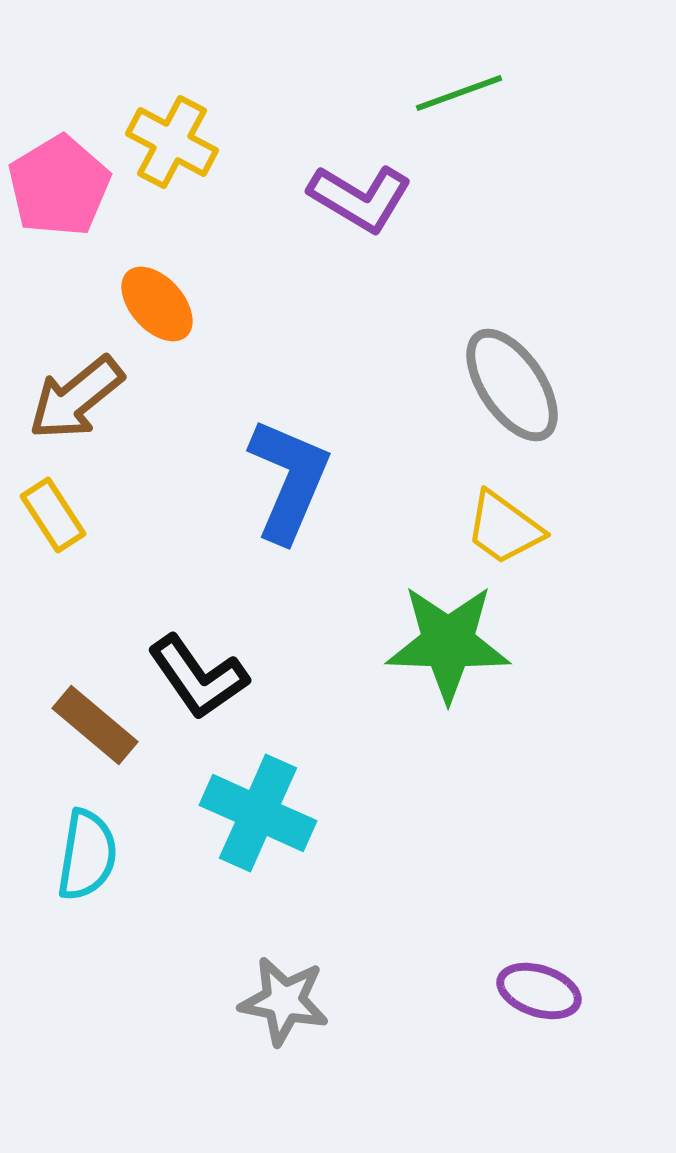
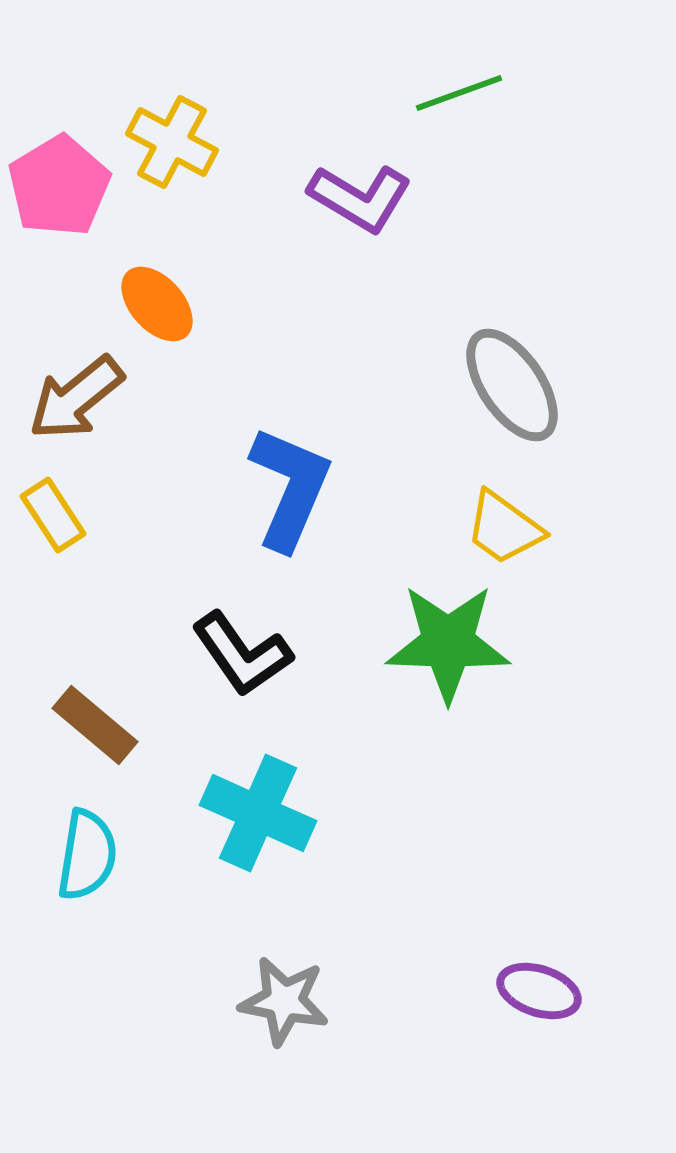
blue L-shape: moved 1 px right, 8 px down
black L-shape: moved 44 px right, 23 px up
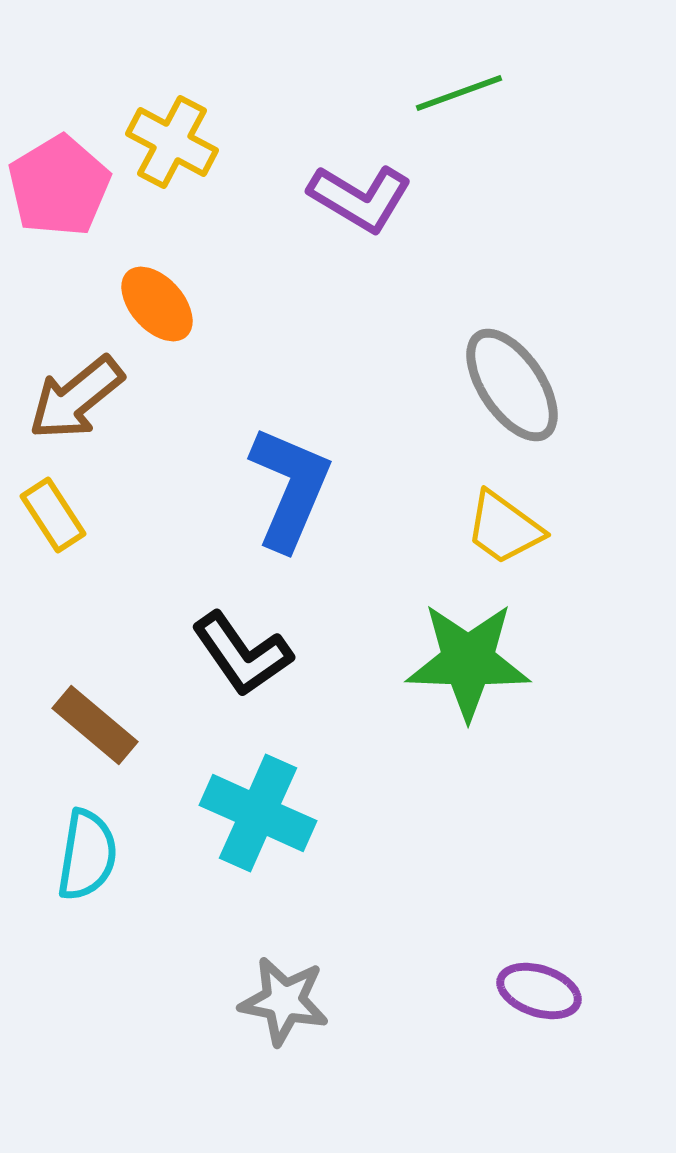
green star: moved 20 px right, 18 px down
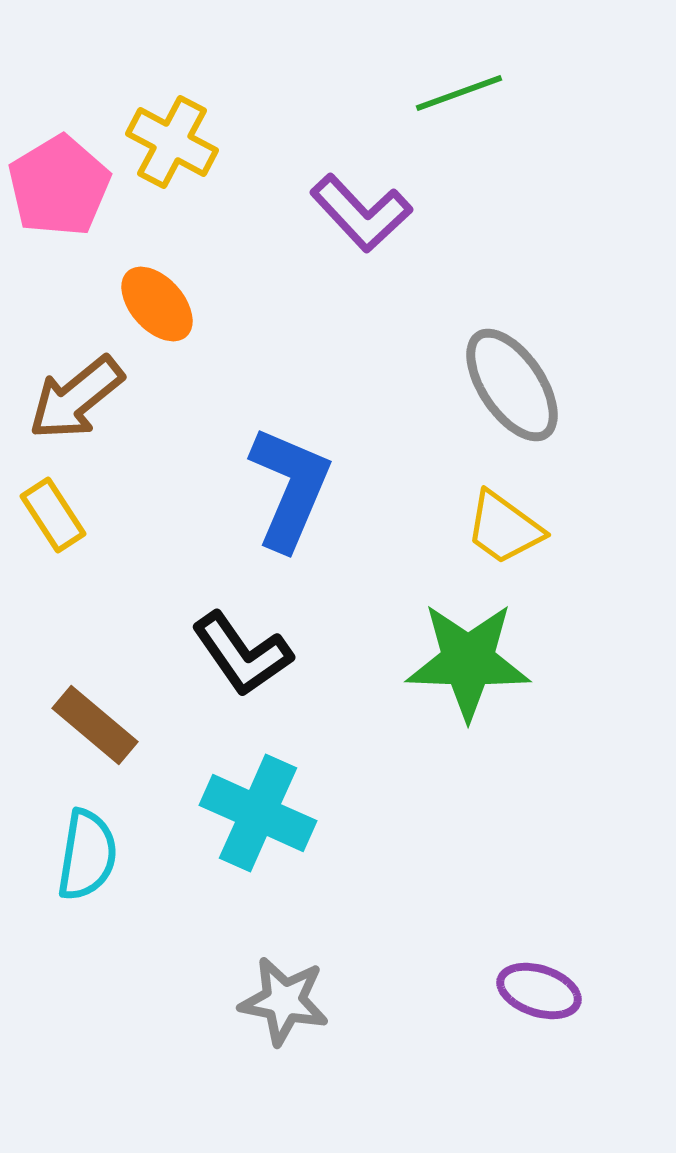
purple L-shape: moved 1 px right, 15 px down; rotated 16 degrees clockwise
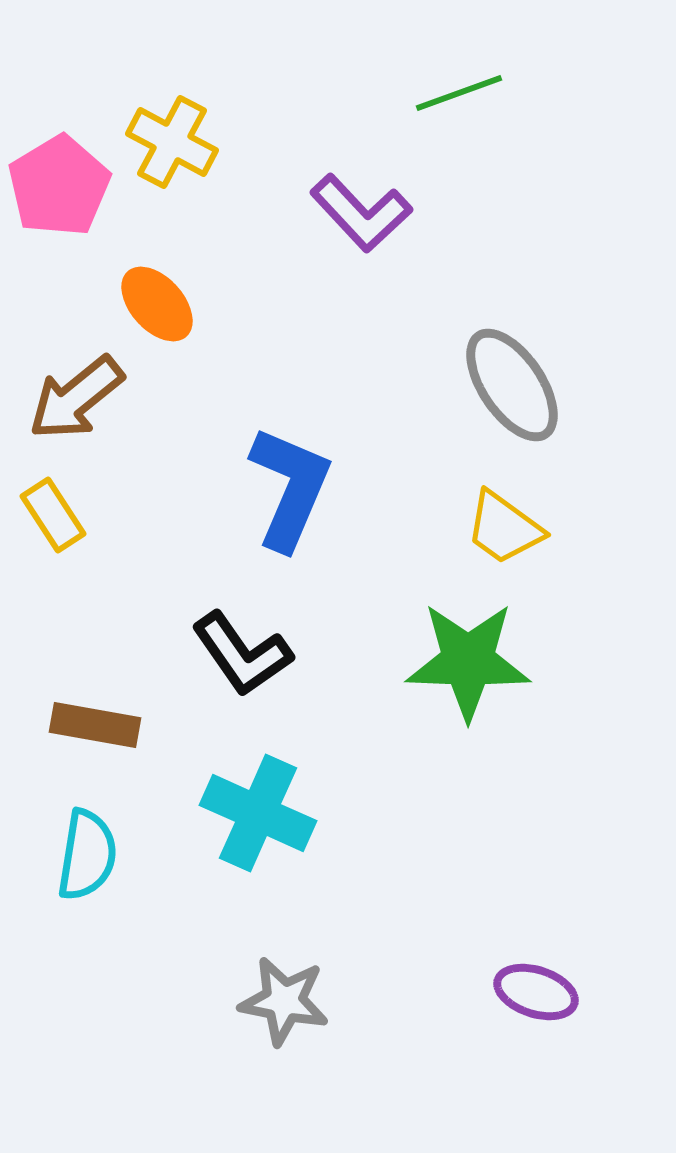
brown rectangle: rotated 30 degrees counterclockwise
purple ellipse: moved 3 px left, 1 px down
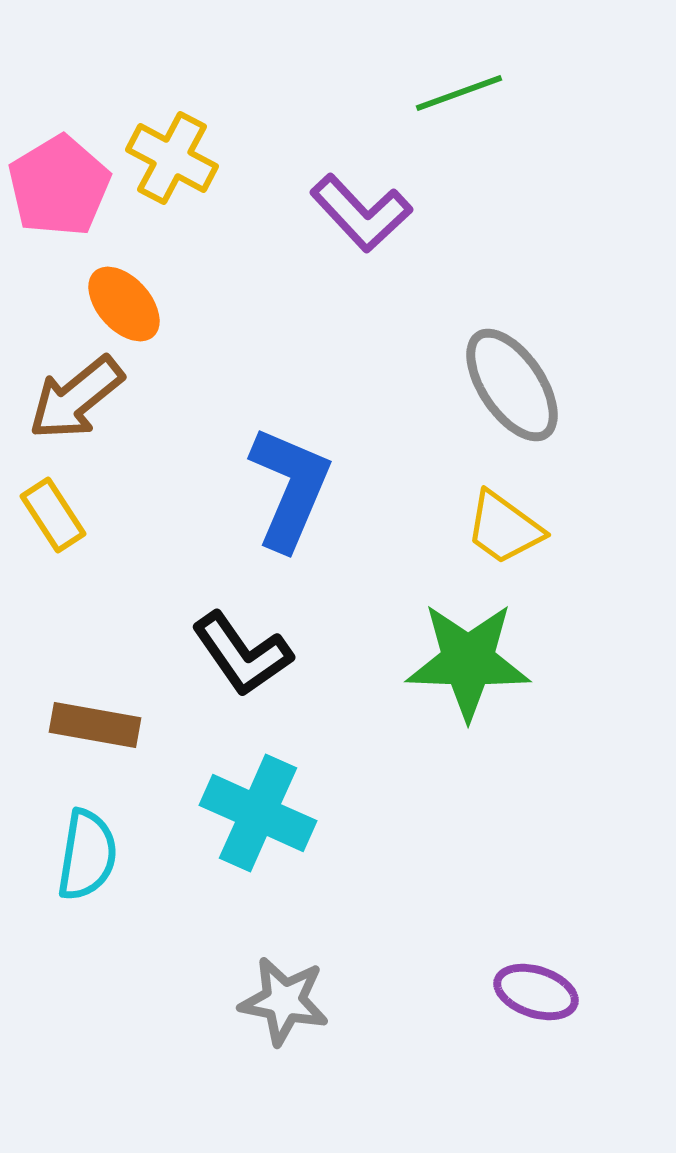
yellow cross: moved 16 px down
orange ellipse: moved 33 px left
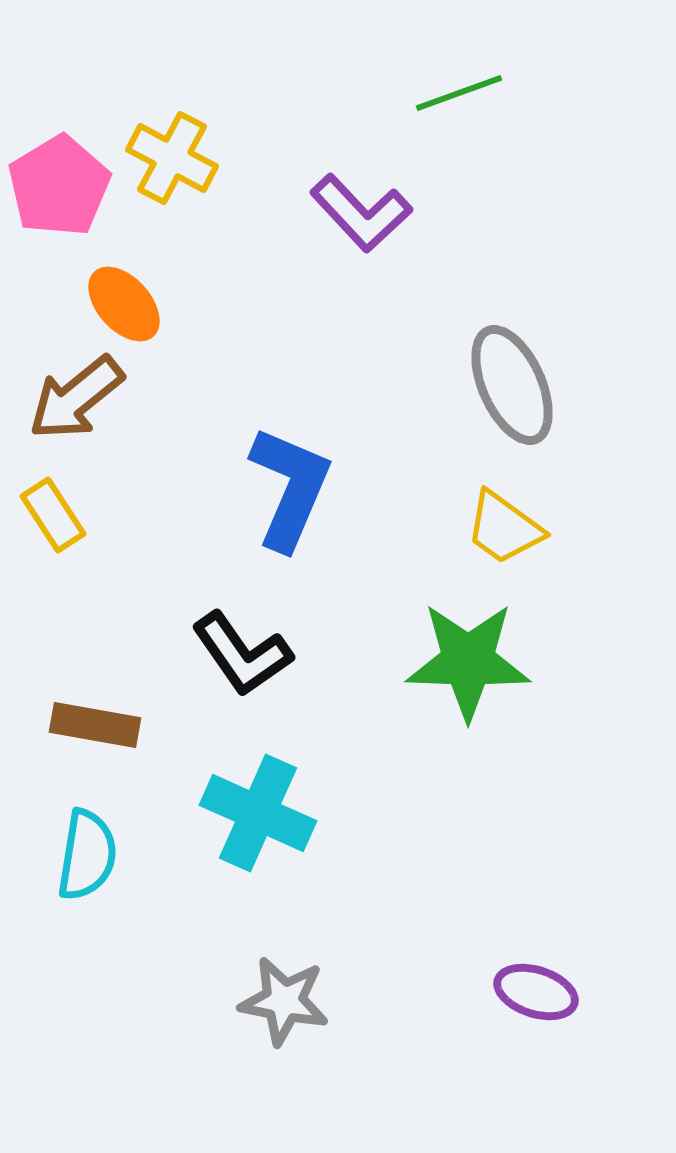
gray ellipse: rotated 10 degrees clockwise
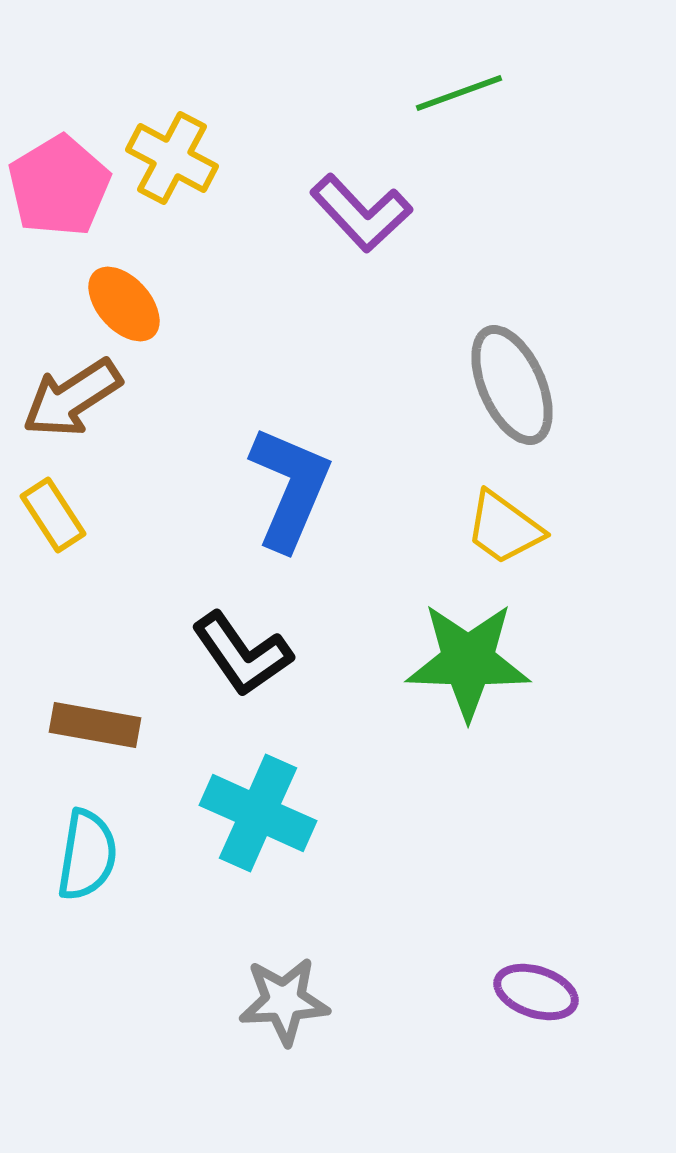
brown arrow: moved 4 px left; rotated 6 degrees clockwise
gray star: rotated 14 degrees counterclockwise
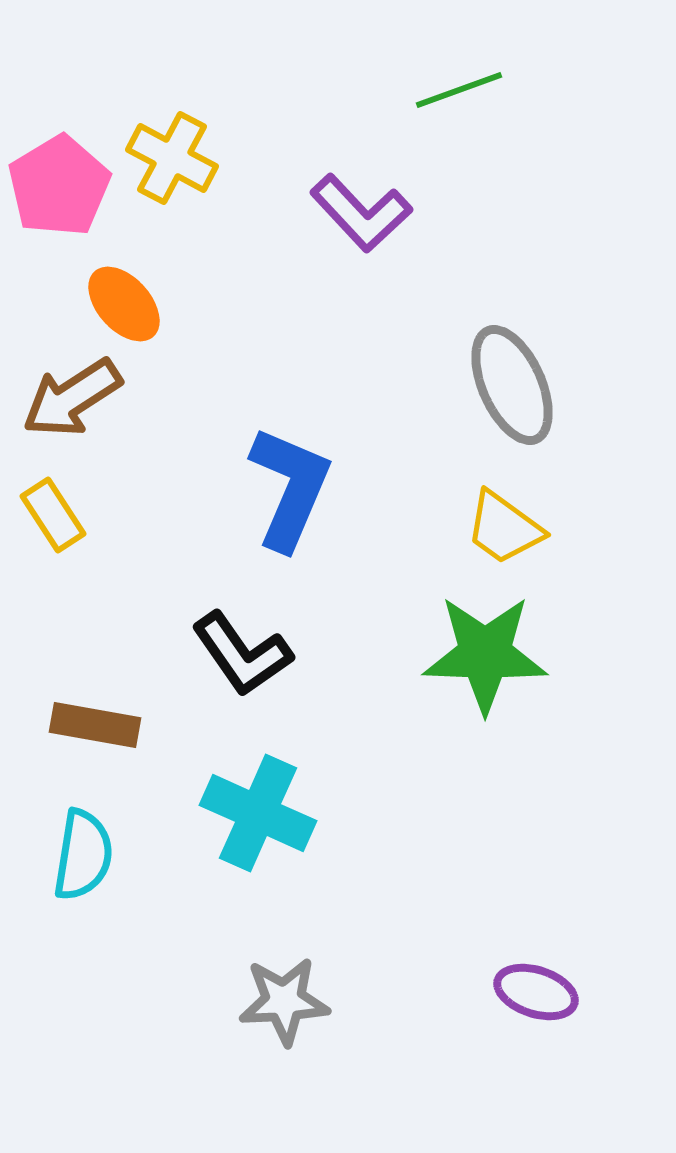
green line: moved 3 px up
green star: moved 17 px right, 7 px up
cyan semicircle: moved 4 px left
